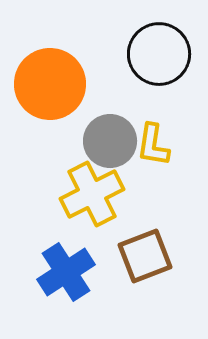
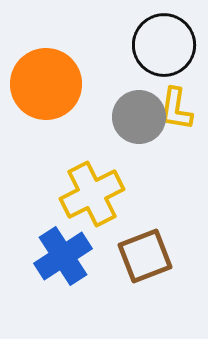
black circle: moved 5 px right, 9 px up
orange circle: moved 4 px left
gray circle: moved 29 px right, 24 px up
yellow L-shape: moved 23 px right, 36 px up
blue cross: moved 3 px left, 16 px up
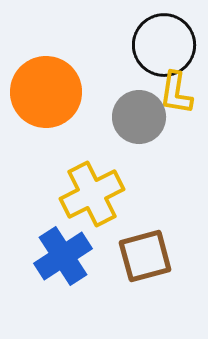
orange circle: moved 8 px down
yellow L-shape: moved 16 px up
brown square: rotated 6 degrees clockwise
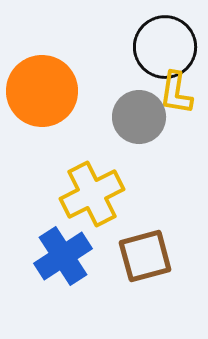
black circle: moved 1 px right, 2 px down
orange circle: moved 4 px left, 1 px up
